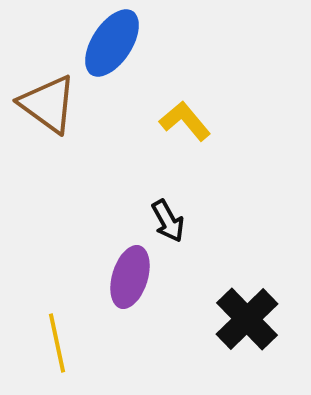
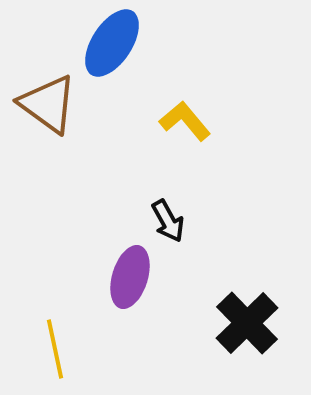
black cross: moved 4 px down
yellow line: moved 2 px left, 6 px down
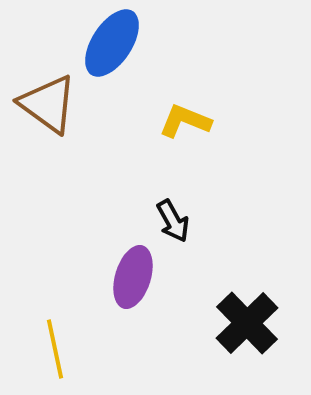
yellow L-shape: rotated 28 degrees counterclockwise
black arrow: moved 5 px right
purple ellipse: moved 3 px right
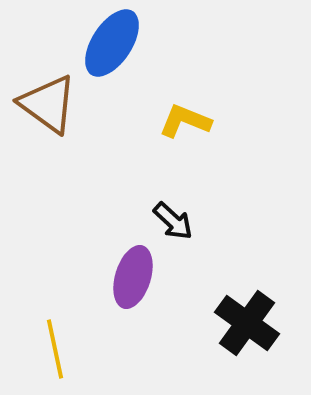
black arrow: rotated 18 degrees counterclockwise
black cross: rotated 10 degrees counterclockwise
